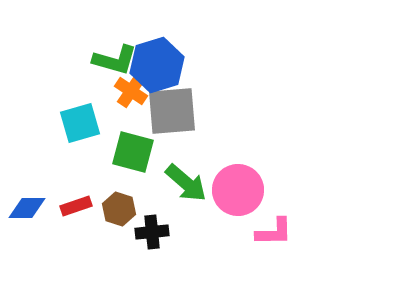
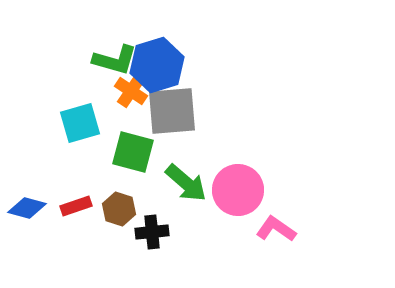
blue diamond: rotated 15 degrees clockwise
pink L-shape: moved 2 px right, 3 px up; rotated 144 degrees counterclockwise
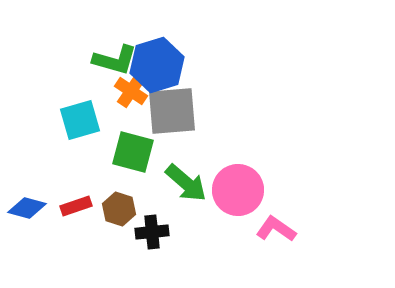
cyan square: moved 3 px up
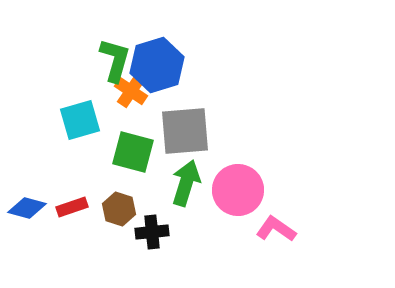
green L-shape: rotated 90 degrees counterclockwise
gray square: moved 13 px right, 20 px down
green arrow: rotated 114 degrees counterclockwise
red rectangle: moved 4 px left, 1 px down
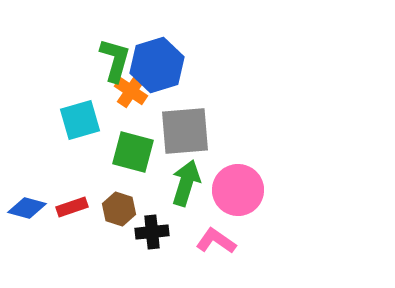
pink L-shape: moved 60 px left, 12 px down
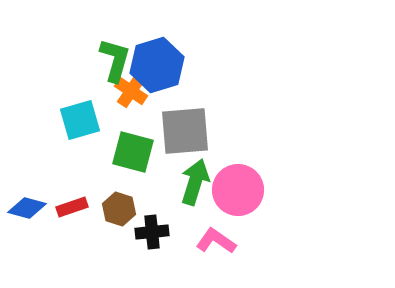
green arrow: moved 9 px right, 1 px up
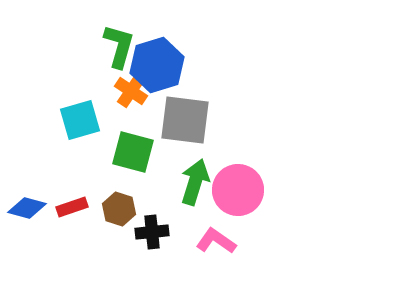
green L-shape: moved 4 px right, 14 px up
gray square: moved 11 px up; rotated 12 degrees clockwise
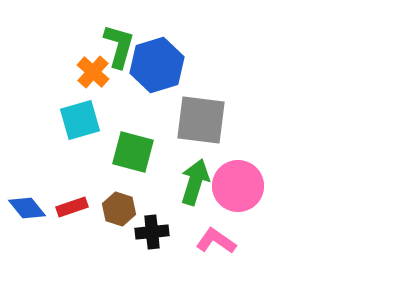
orange cross: moved 38 px left, 19 px up; rotated 8 degrees clockwise
gray square: moved 16 px right
pink circle: moved 4 px up
blue diamond: rotated 36 degrees clockwise
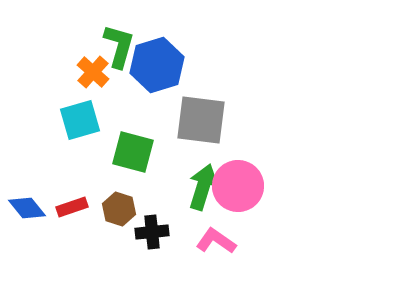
green arrow: moved 8 px right, 5 px down
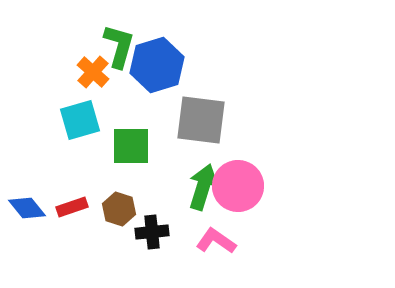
green square: moved 2 px left, 6 px up; rotated 15 degrees counterclockwise
